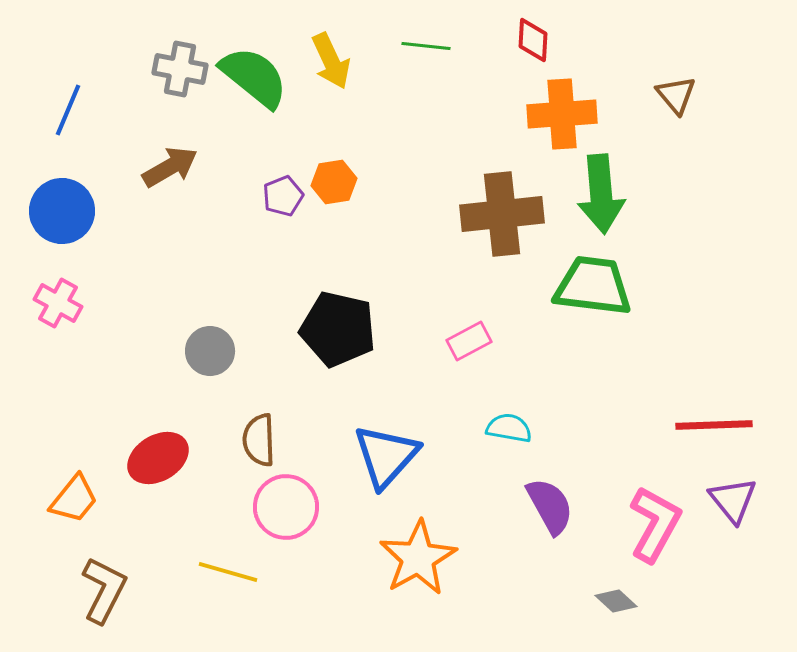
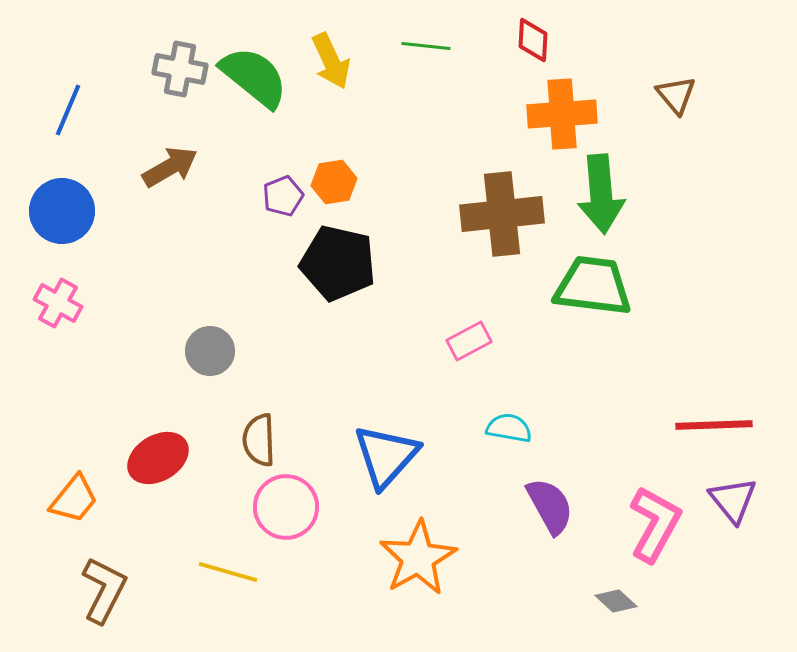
black pentagon: moved 66 px up
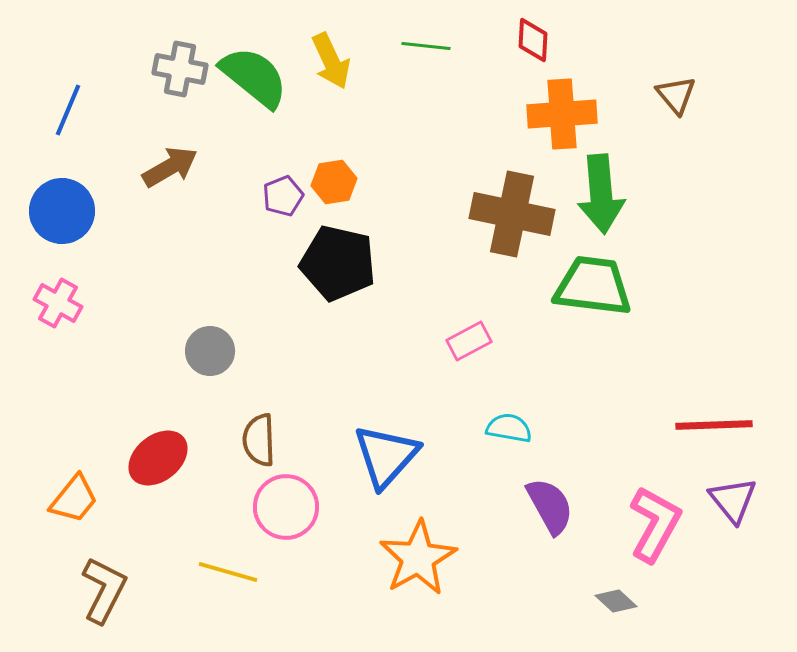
brown cross: moved 10 px right; rotated 18 degrees clockwise
red ellipse: rotated 8 degrees counterclockwise
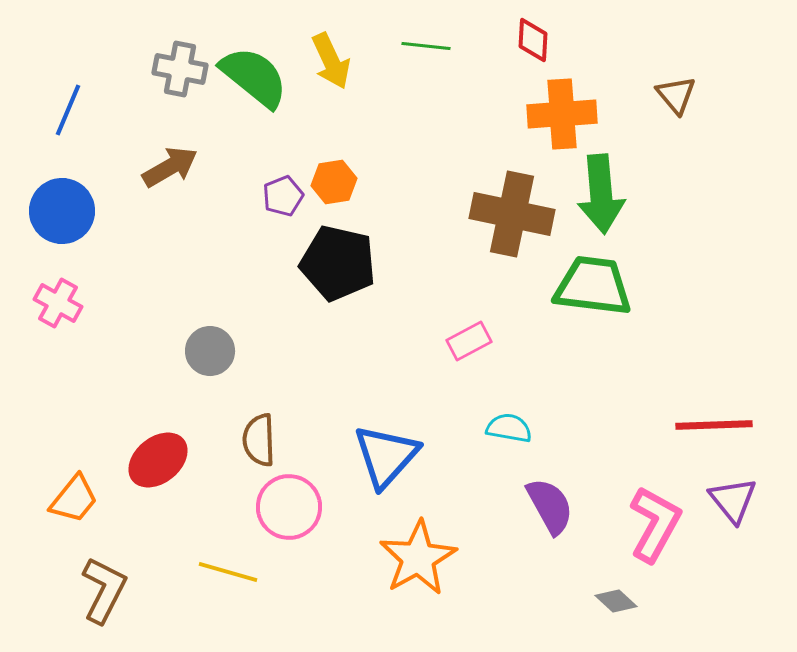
red ellipse: moved 2 px down
pink circle: moved 3 px right
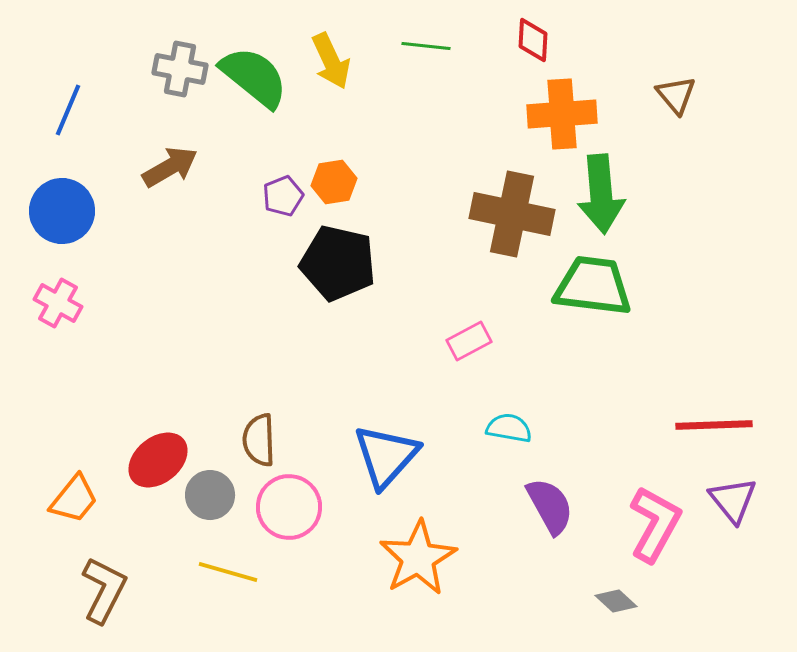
gray circle: moved 144 px down
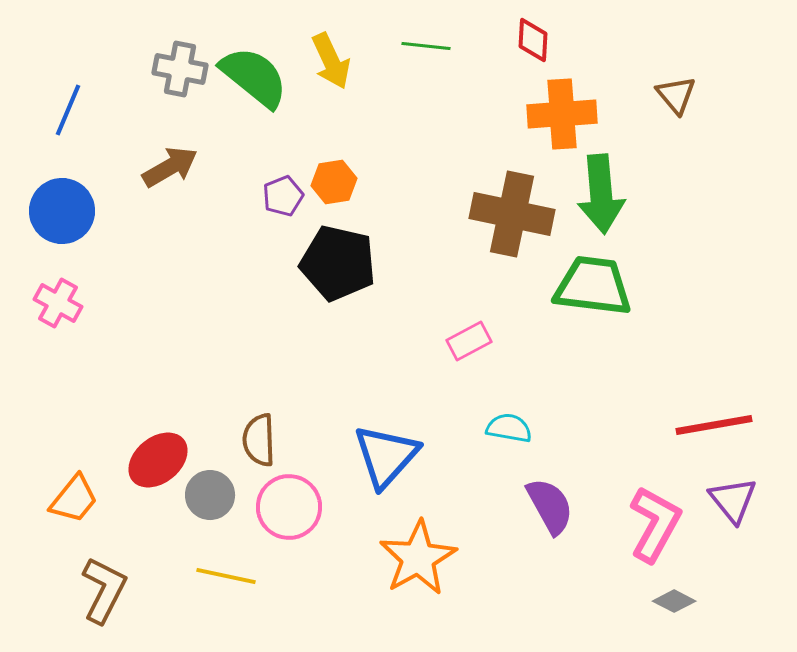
red line: rotated 8 degrees counterclockwise
yellow line: moved 2 px left, 4 px down; rotated 4 degrees counterclockwise
gray diamond: moved 58 px right; rotated 15 degrees counterclockwise
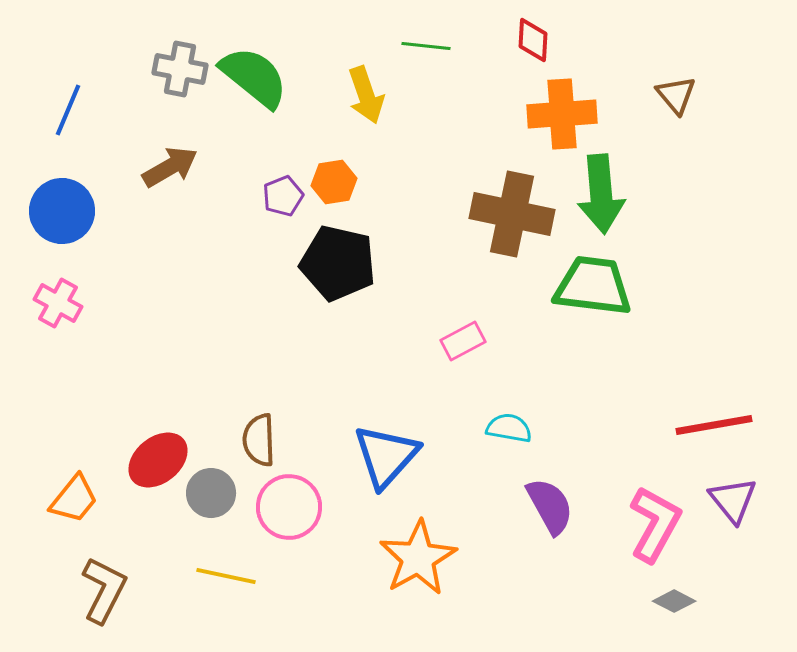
yellow arrow: moved 35 px right, 34 px down; rotated 6 degrees clockwise
pink rectangle: moved 6 px left
gray circle: moved 1 px right, 2 px up
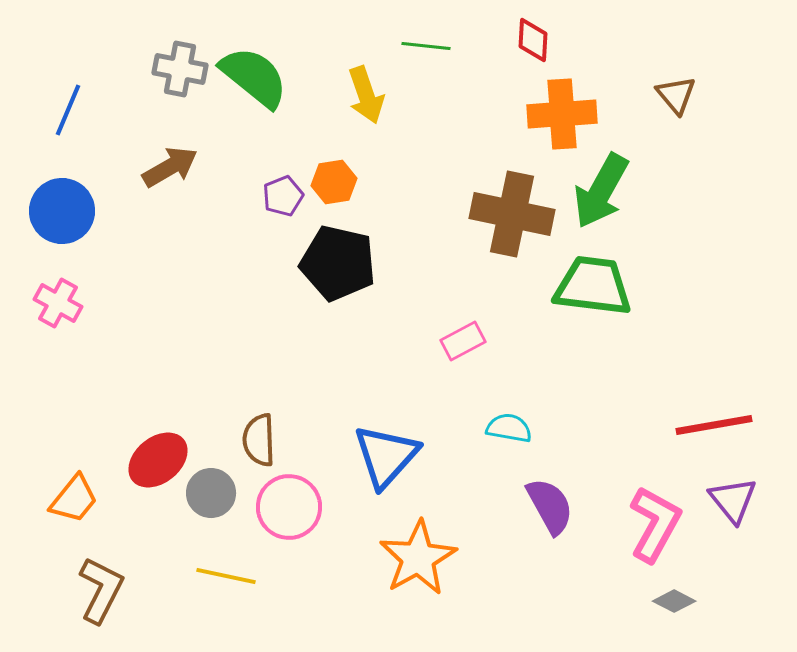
green arrow: moved 3 px up; rotated 34 degrees clockwise
brown L-shape: moved 3 px left
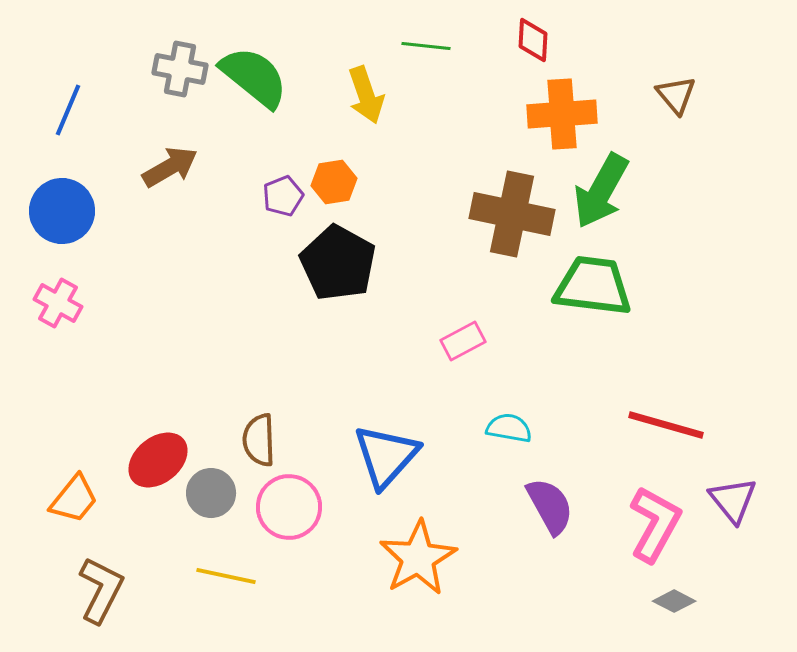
black pentagon: rotated 16 degrees clockwise
red line: moved 48 px left; rotated 26 degrees clockwise
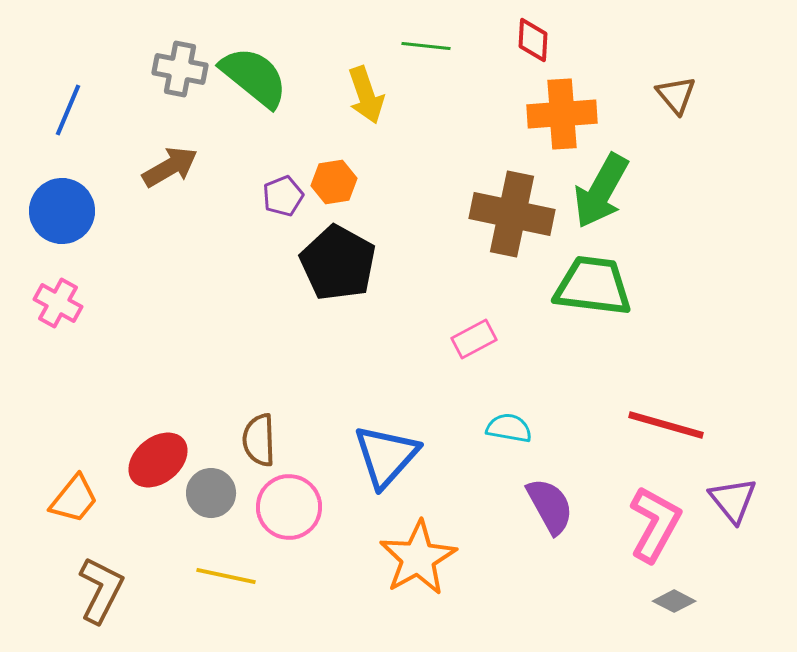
pink rectangle: moved 11 px right, 2 px up
